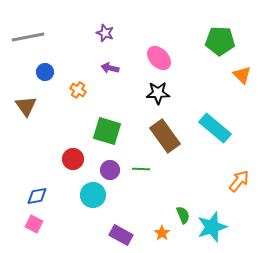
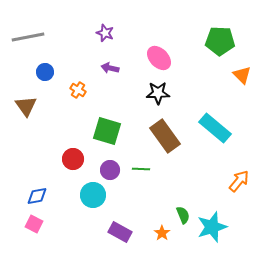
purple rectangle: moved 1 px left, 3 px up
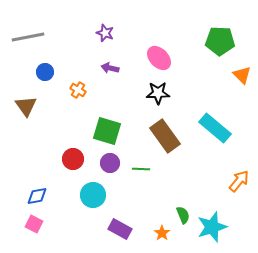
purple circle: moved 7 px up
purple rectangle: moved 3 px up
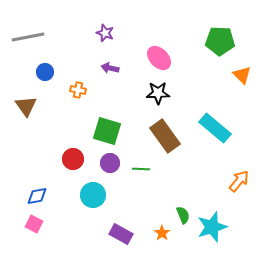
orange cross: rotated 21 degrees counterclockwise
purple rectangle: moved 1 px right, 5 px down
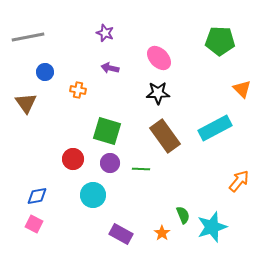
orange triangle: moved 14 px down
brown triangle: moved 3 px up
cyan rectangle: rotated 68 degrees counterclockwise
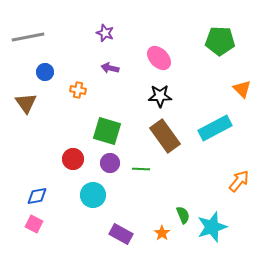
black star: moved 2 px right, 3 px down
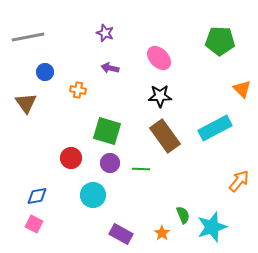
red circle: moved 2 px left, 1 px up
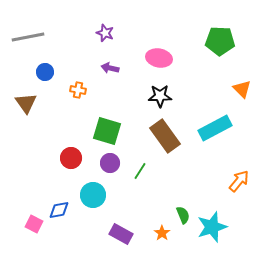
pink ellipse: rotated 35 degrees counterclockwise
green line: moved 1 px left, 2 px down; rotated 60 degrees counterclockwise
blue diamond: moved 22 px right, 14 px down
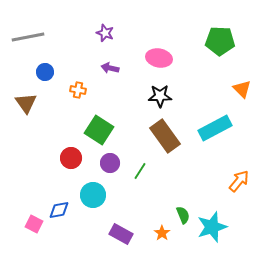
green square: moved 8 px left, 1 px up; rotated 16 degrees clockwise
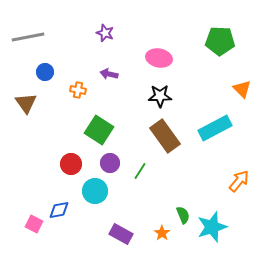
purple arrow: moved 1 px left, 6 px down
red circle: moved 6 px down
cyan circle: moved 2 px right, 4 px up
